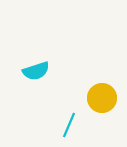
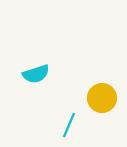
cyan semicircle: moved 3 px down
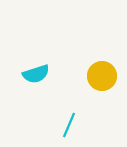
yellow circle: moved 22 px up
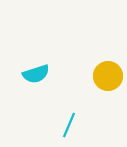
yellow circle: moved 6 px right
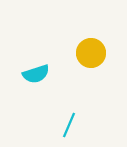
yellow circle: moved 17 px left, 23 px up
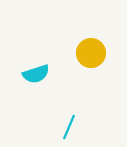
cyan line: moved 2 px down
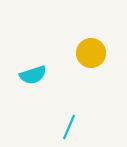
cyan semicircle: moved 3 px left, 1 px down
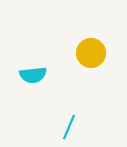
cyan semicircle: rotated 12 degrees clockwise
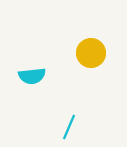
cyan semicircle: moved 1 px left, 1 px down
